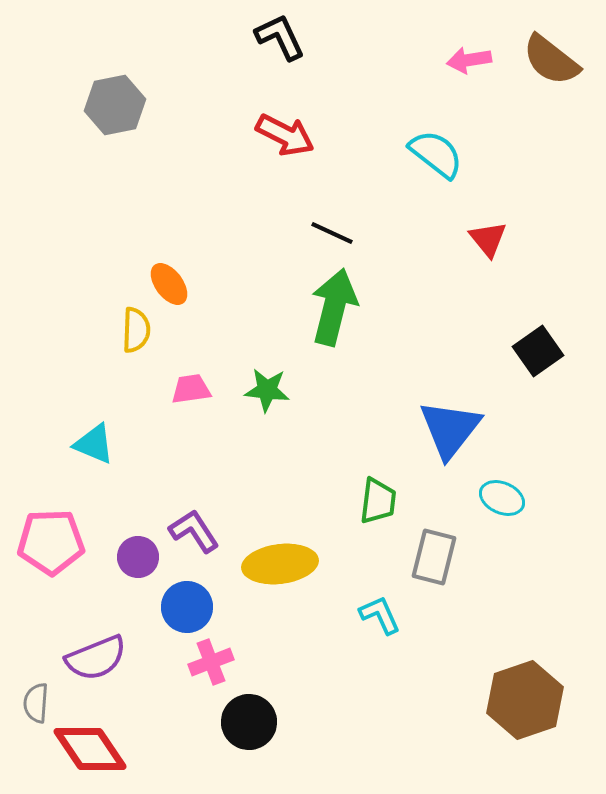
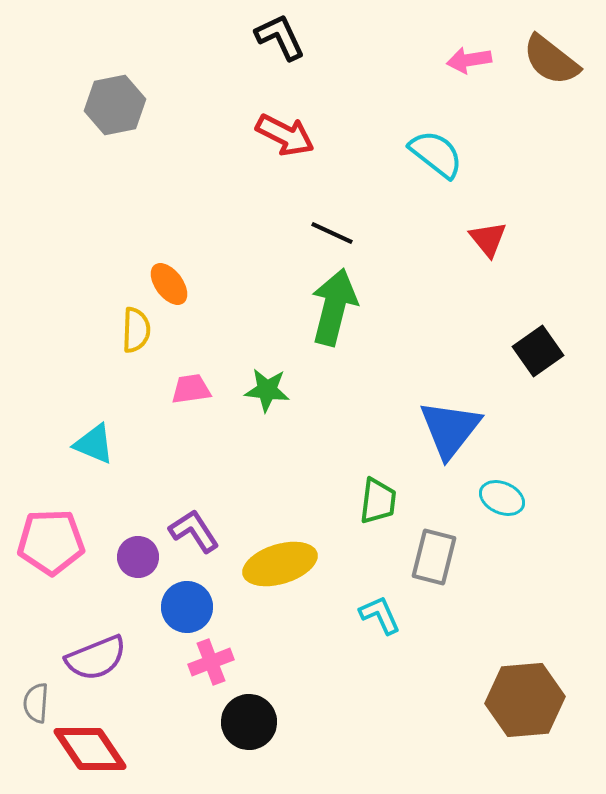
yellow ellipse: rotated 10 degrees counterclockwise
brown hexagon: rotated 14 degrees clockwise
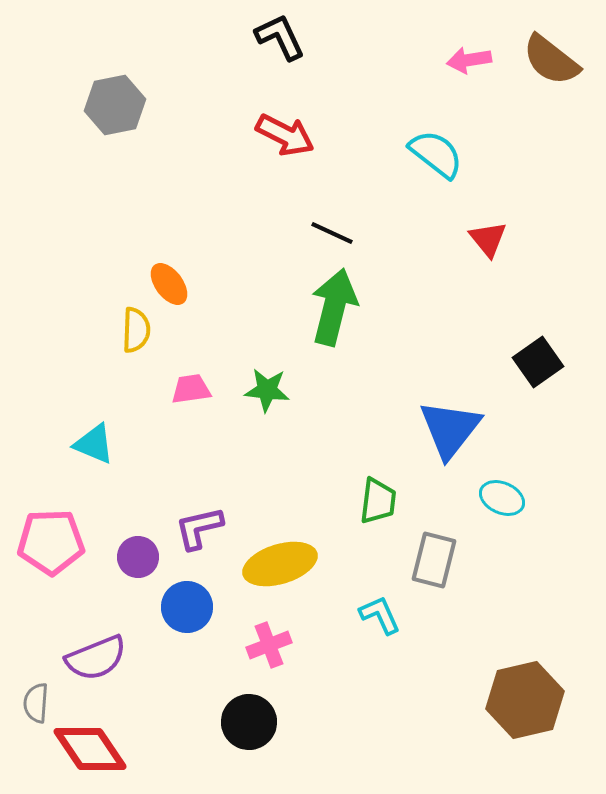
black square: moved 11 px down
purple L-shape: moved 5 px right, 3 px up; rotated 70 degrees counterclockwise
gray rectangle: moved 3 px down
pink cross: moved 58 px right, 17 px up
brown hexagon: rotated 8 degrees counterclockwise
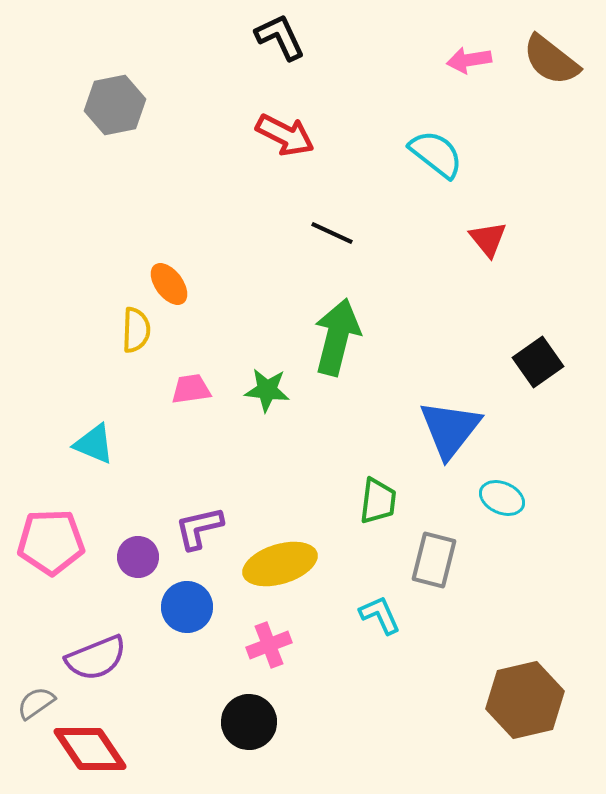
green arrow: moved 3 px right, 30 px down
gray semicircle: rotated 51 degrees clockwise
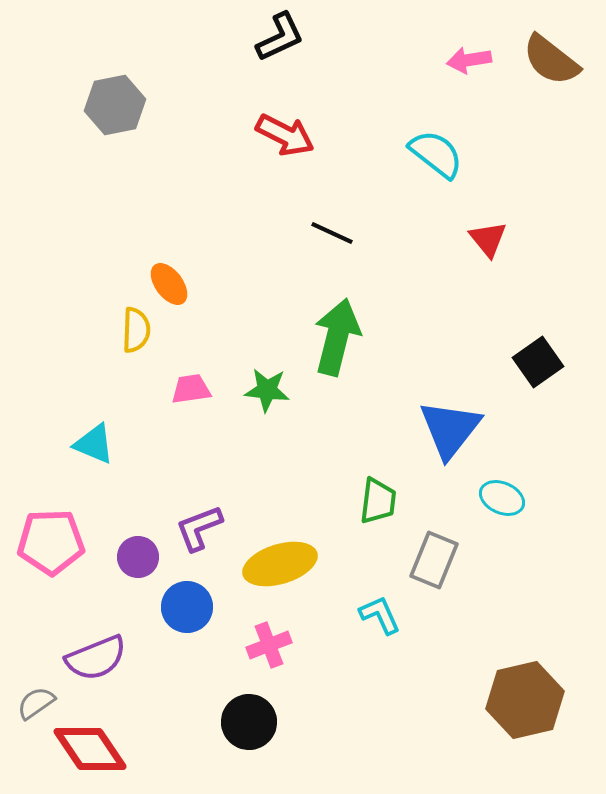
black L-shape: rotated 90 degrees clockwise
purple L-shape: rotated 8 degrees counterclockwise
gray rectangle: rotated 8 degrees clockwise
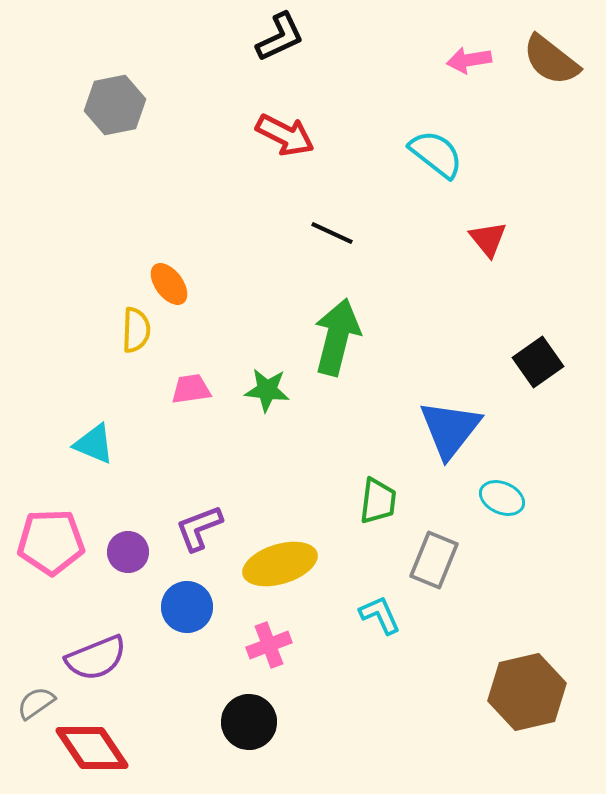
purple circle: moved 10 px left, 5 px up
brown hexagon: moved 2 px right, 8 px up
red diamond: moved 2 px right, 1 px up
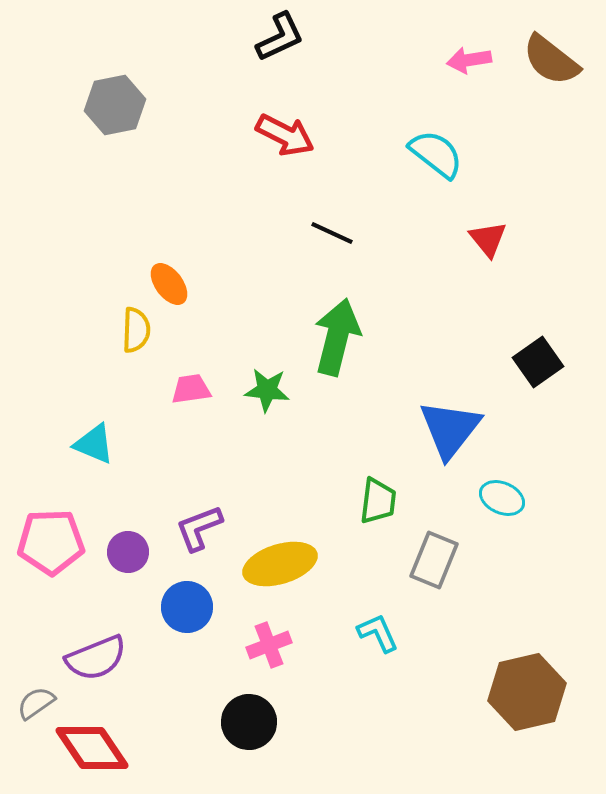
cyan L-shape: moved 2 px left, 18 px down
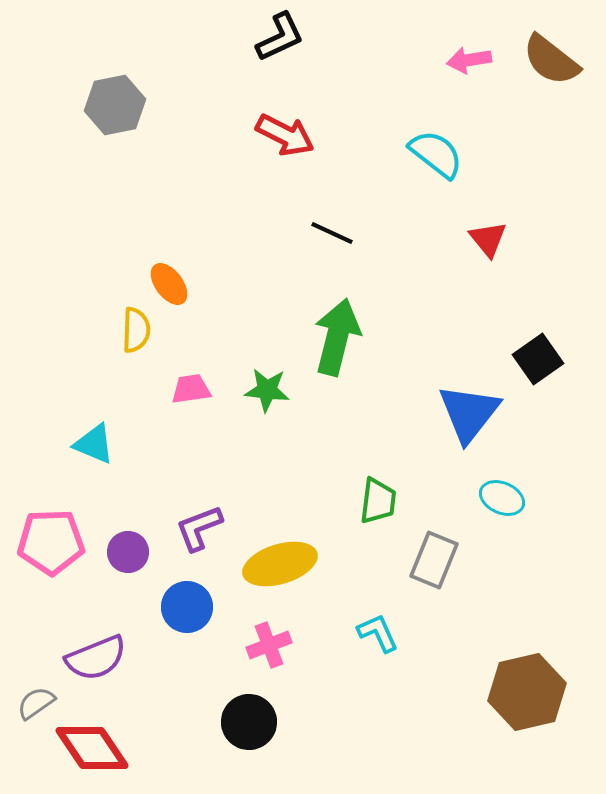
black square: moved 3 px up
blue triangle: moved 19 px right, 16 px up
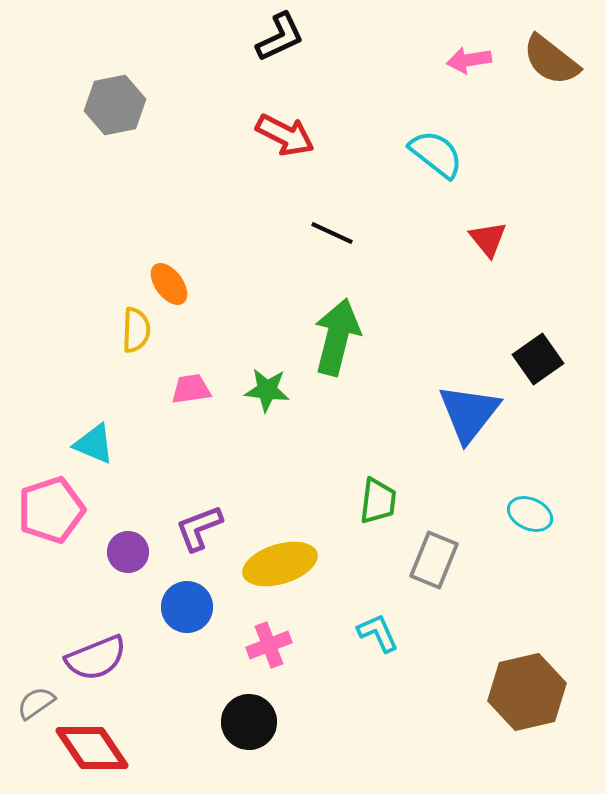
cyan ellipse: moved 28 px right, 16 px down
pink pentagon: moved 32 px up; rotated 16 degrees counterclockwise
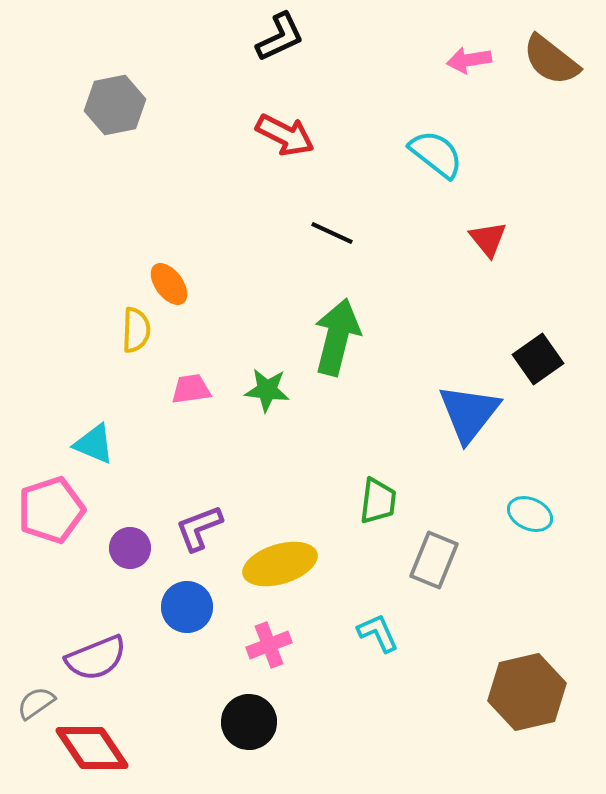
purple circle: moved 2 px right, 4 px up
